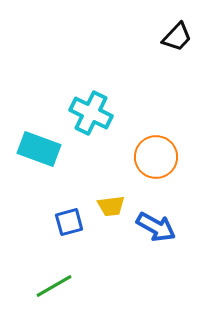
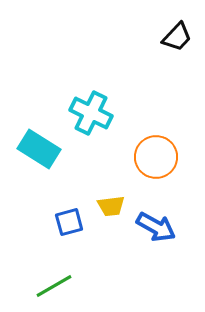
cyan rectangle: rotated 12 degrees clockwise
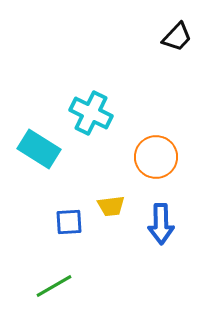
blue square: rotated 12 degrees clockwise
blue arrow: moved 5 px right, 3 px up; rotated 60 degrees clockwise
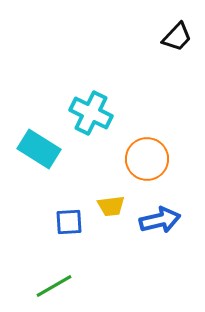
orange circle: moved 9 px left, 2 px down
blue arrow: moved 1 px left, 4 px up; rotated 102 degrees counterclockwise
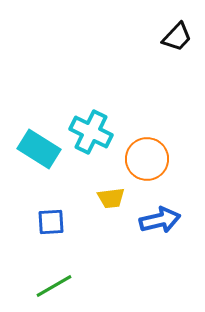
cyan cross: moved 19 px down
yellow trapezoid: moved 8 px up
blue square: moved 18 px left
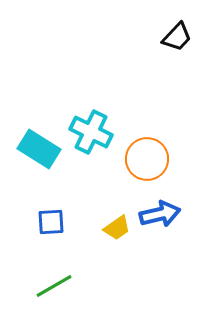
yellow trapezoid: moved 6 px right, 30 px down; rotated 28 degrees counterclockwise
blue arrow: moved 6 px up
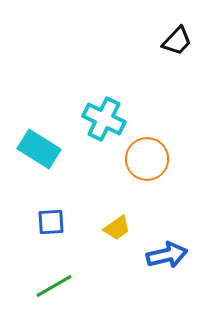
black trapezoid: moved 4 px down
cyan cross: moved 13 px right, 13 px up
blue arrow: moved 7 px right, 41 px down
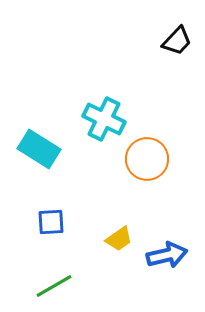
yellow trapezoid: moved 2 px right, 11 px down
